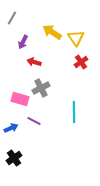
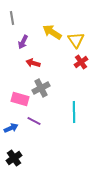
gray line: rotated 40 degrees counterclockwise
yellow triangle: moved 2 px down
red arrow: moved 1 px left, 1 px down
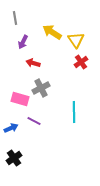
gray line: moved 3 px right
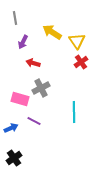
yellow triangle: moved 1 px right, 1 px down
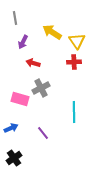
red cross: moved 7 px left; rotated 32 degrees clockwise
purple line: moved 9 px right, 12 px down; rotated 24 degrees clockwise
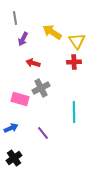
purple arrow: moved 3 px up
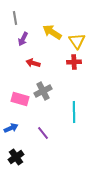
gray cross: moved 2 px right, 3 px down
black cross: moved 2 px right, 1 px up
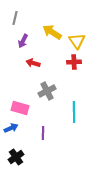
gray line: rotated 24 degrees clockwise
purple arrow: moved 2 px down
gray cross: moved 4 px right
pink rectangle: moved 9 px down
purple line: rotated 40 degrees clockwise
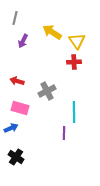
red arrow: moved 16 px left, 18 px down
purple line: moved 21 px right
black cross: rotated 21 degrees counterclockwise
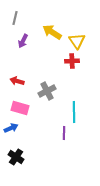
red cross: moved 2 px left, 1 px up
